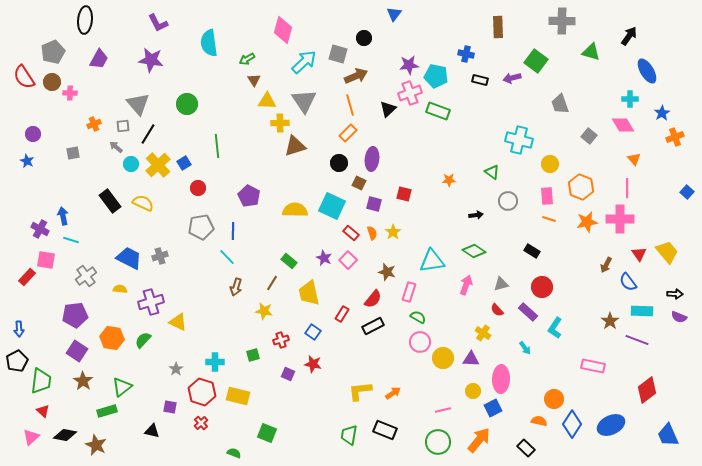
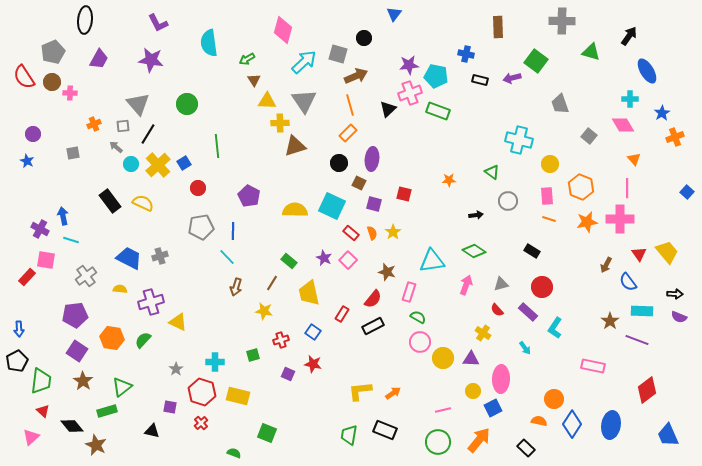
blue ellipse at (611, 425): rotated 56 degrees counterclockwise
black diamond at (65, 435): moved 7 px right, 9 px up; rotated 40 degrees clockwise
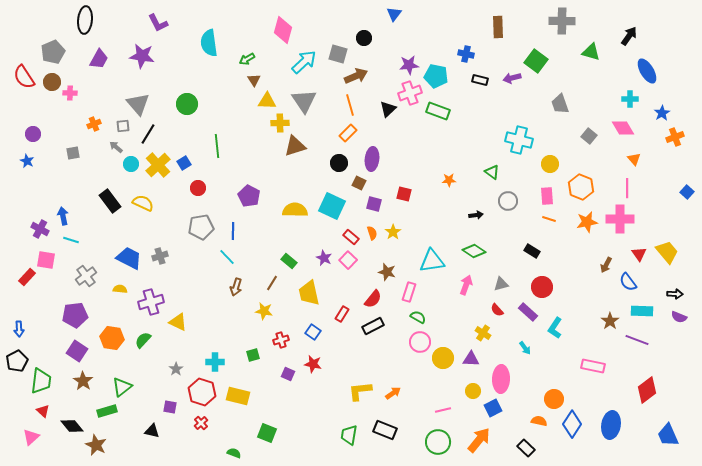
purple star at (151, 60): moved 9 px left, 4 px up
pink diamond at (623, 125): moved 3 px down
red rectangle at (351, 233): moved 4 px down
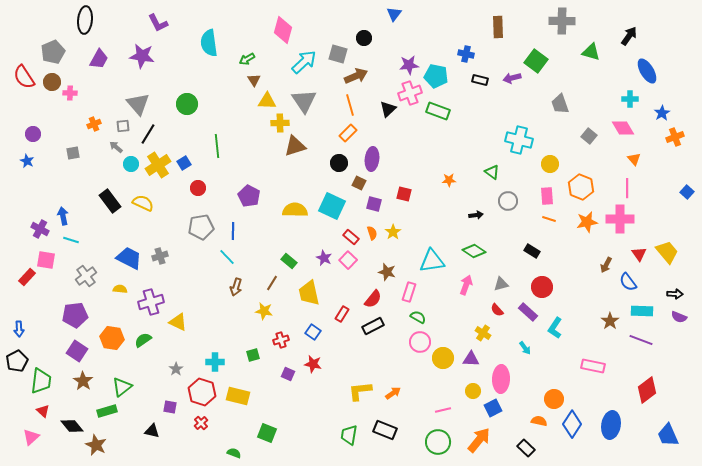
yellow cross at (158, 165): rotated 10 degrees clockwise
green semicircle at (143, 340): rotated 12 degrees clockwise
purple line at (637, 340): moved 4 px right
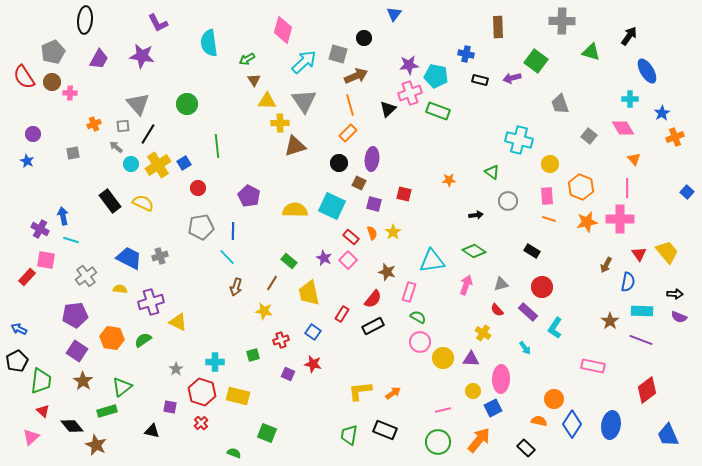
blue semicircle at (628, 282): rotated 132 degrees counterclockwise
blue arrow at (19, 329): rotated 119 degrees clockwise
